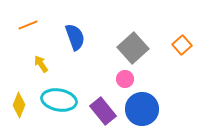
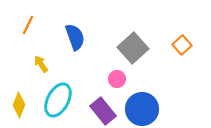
orange line: rotated 42 degrees counterclockwise
pink circle: moved 8 px left
cyan ellipse: moved 1 px left; rotated 72 degrees counterclockwise
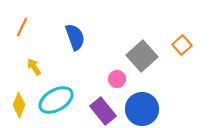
orange line: moved 6 px left, 2 px down
gray square: moved 9 px right, 8 px down
yellow arrow: moved 7 px left, 3 px down
cyan ellipse: moved 2 px left; rotated 32 degrees clockwise
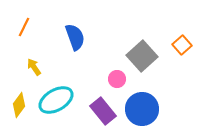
orange line: moved 2 px right
yellow diamond: rotated 15 degrees clockwise
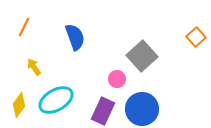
orange square: moved 14 px right, 8 px up
purple rectangle: rotated 64 degrees clockwise
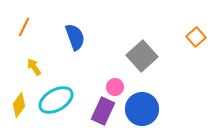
pink circle: moved 2 px left, 8 px down
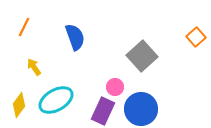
blue circle: moved 1 px left
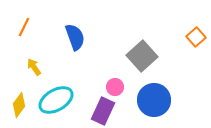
blue circle: moved 13 px right, 9 px up
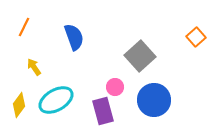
blue semicircle: moved 1 px left
gray square: moved 2 px left
purple rectangle: rotated 40 degrees counterclockwise
